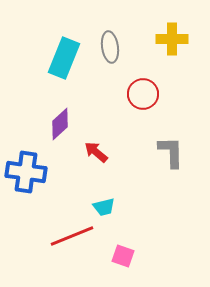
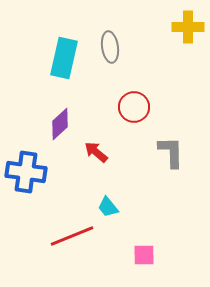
yellow cross: moved 16 px right, 12 px up
cyan rectangle: rotated 9 degrees counterclockwise
red circle: moved 9 px left, 13 px down
cyan trapezoid: moved 4 px right; rotated 65 degrees clockwise
pink square: moved 21 px right, 1 px up; rotated 20 degrees counterclockwise
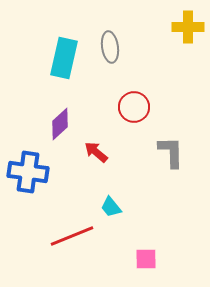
blue cross: moved 2 px right
cyan trapezoid: moved 3 px right
pink square: moved 2 px right, 4 px down
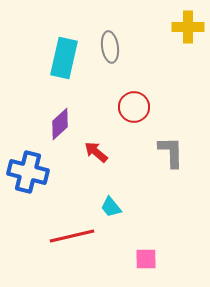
blue cross: rotated 6 degrees clockwise
red line: rotated 9 degrees clockwise
